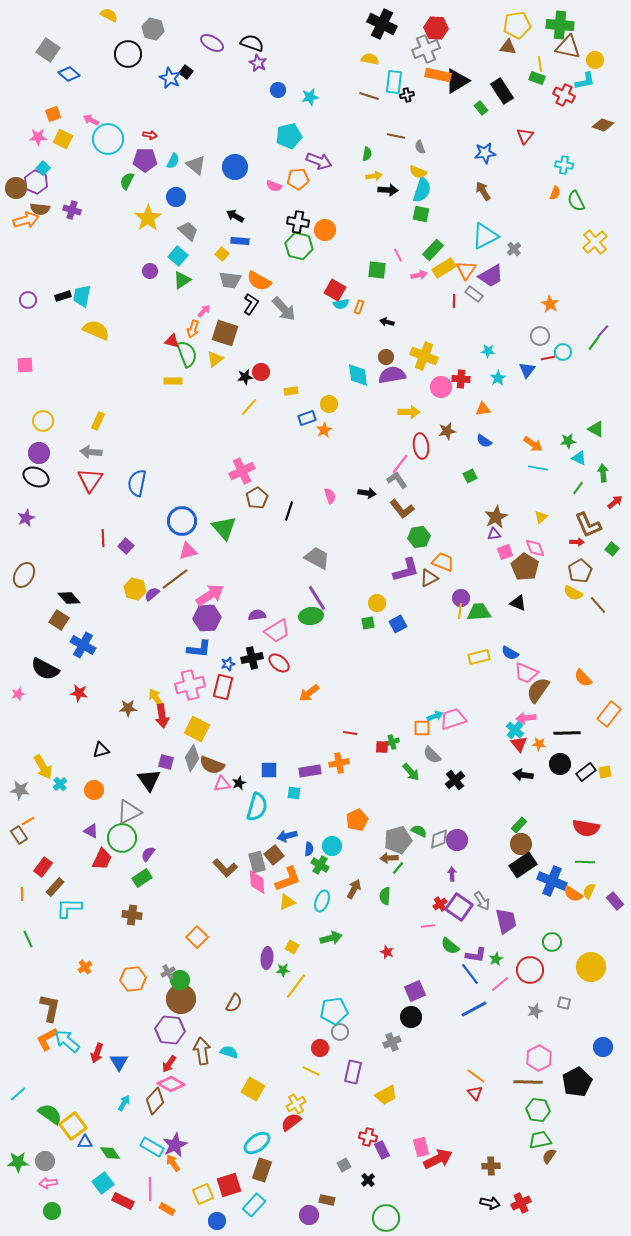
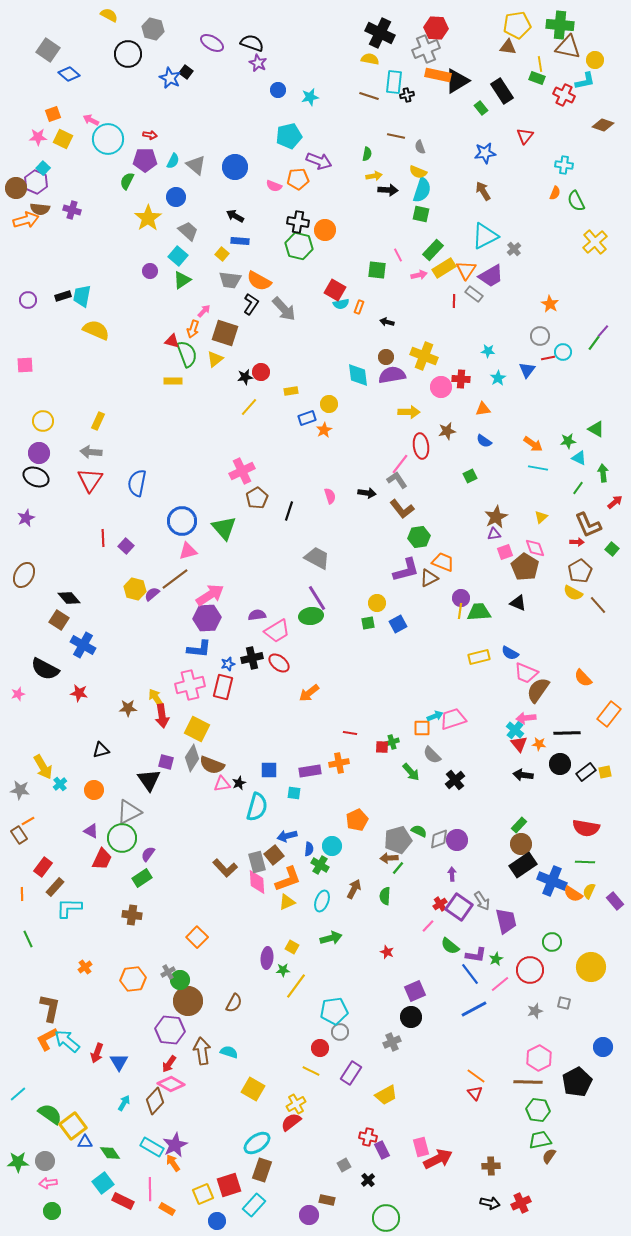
black cross at (382, 24): moved 2 px left, 9 px down
pink line at (428, 926): rotated 40 degrees counterclockwise
brown circle at (181, 999): moved 7 px right, 2 px down
purple rectangle at (353, 1072): moved 2 px left, 1 px down; rotated 20 degrees clockwise
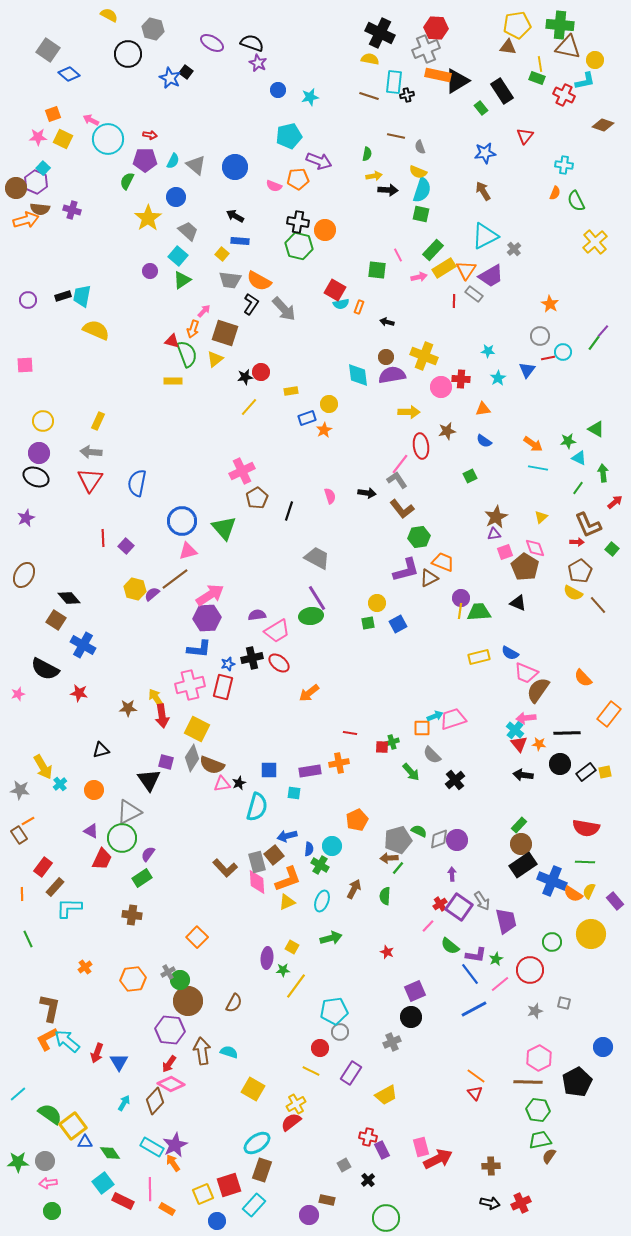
pink arrow at (419, 275): moved 2 px down
brown square at (59, 620): moved 3 px left
yellow circle at (591, 967): moved 33 px up
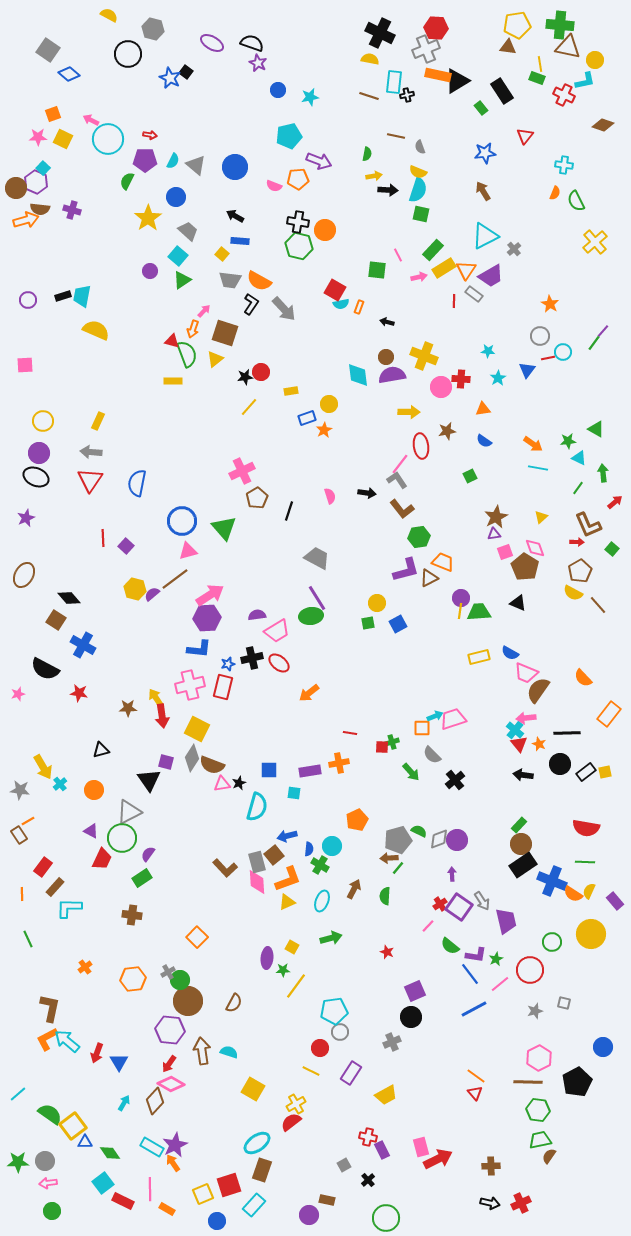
cyan semicircle at (422, 190): moved 4 px left
orange star at (539, 744): rotated 16 degrees clockwise
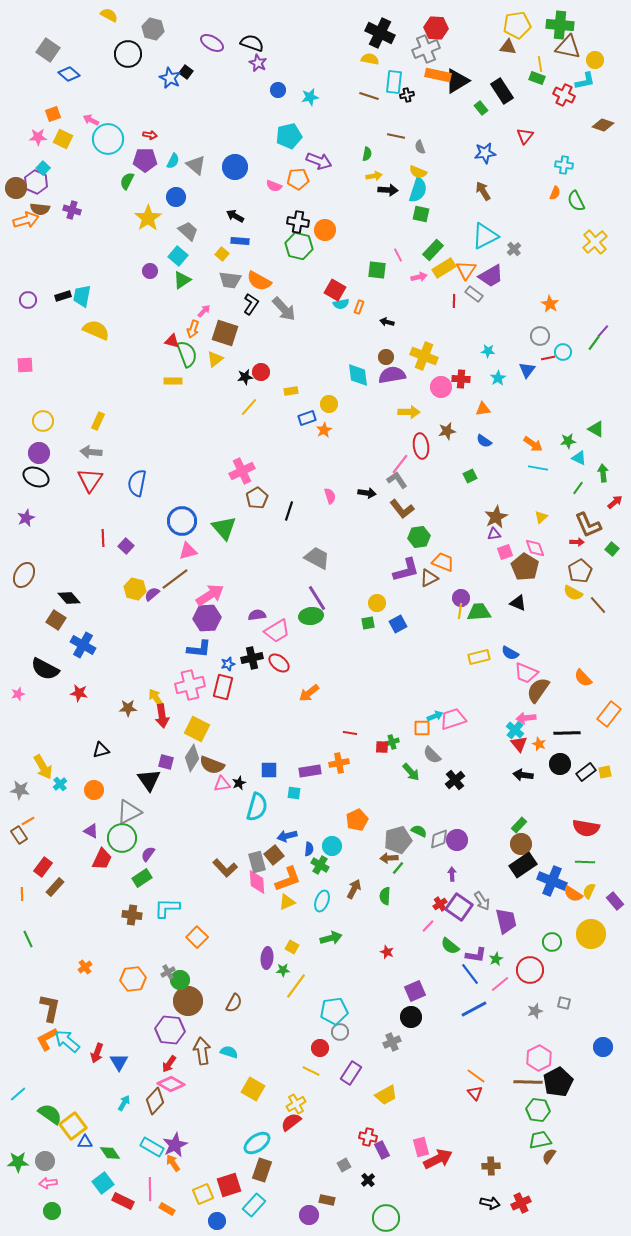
cyan L-shape at (69, 908): moved 98 px right
black pentagon at (577, 1082): moved 19 px left
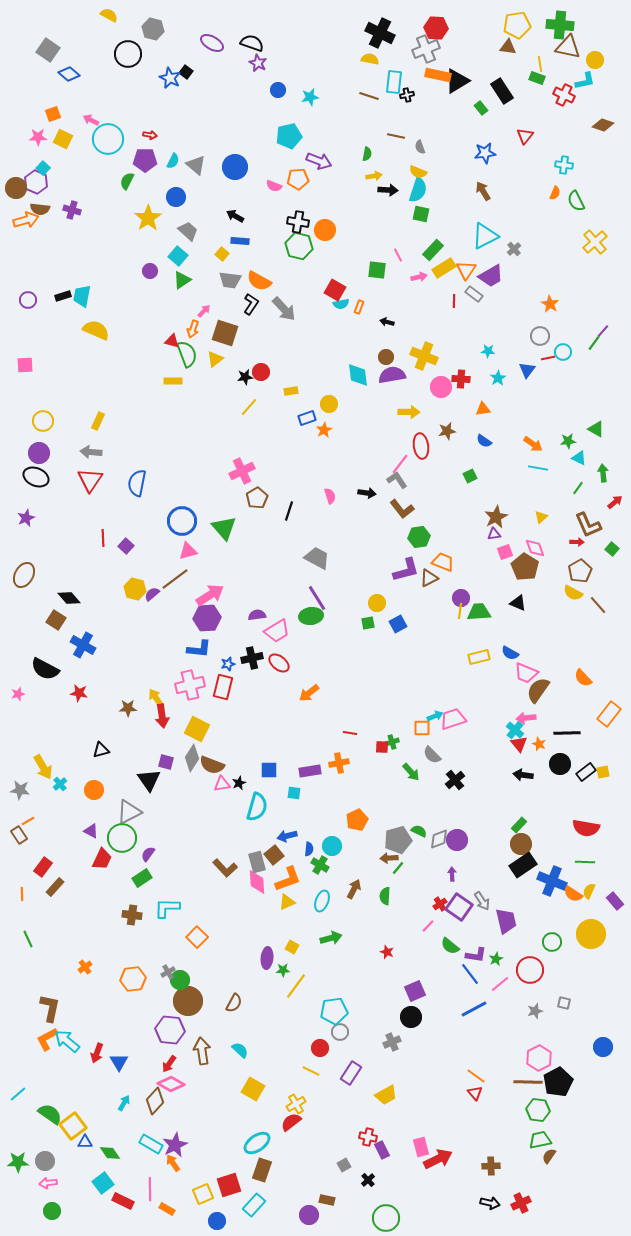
yellow square at (605, 772): moved 2 px left
cyan semicircle at (229, 1052): moved 11 px right, 2 px up; rotated 24 degrees clockwise
cyan rectangle at (152, 1147): moved 1 px left, 3 px up
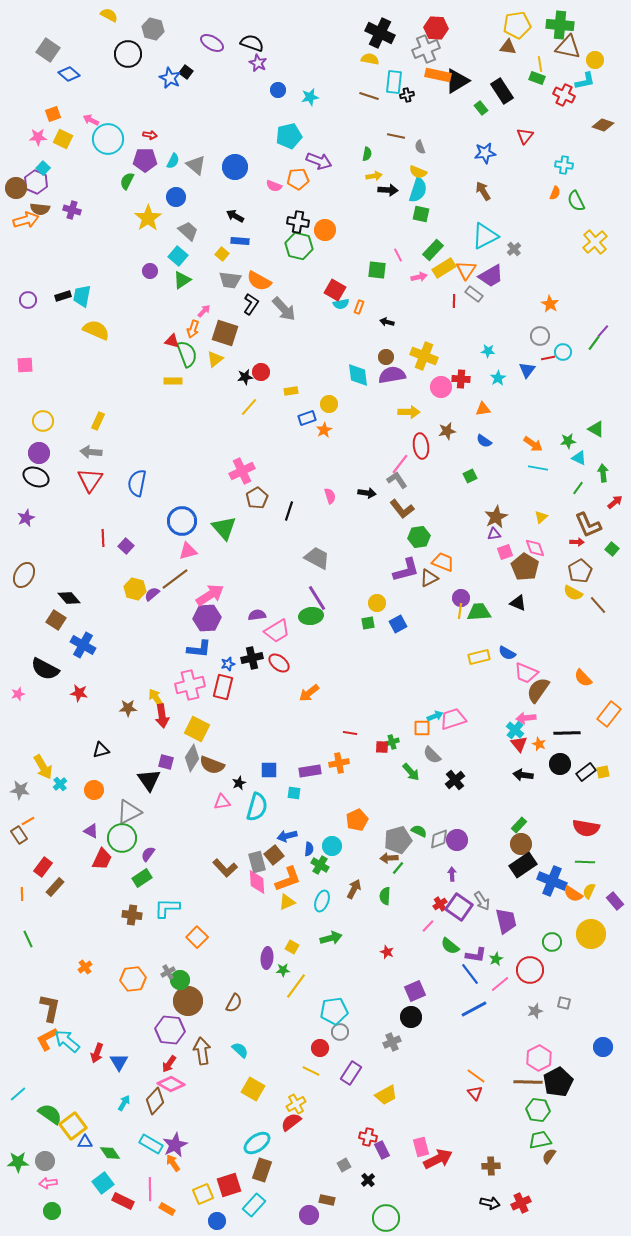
blue semicircle at (510, 653): moved 3 px left
pink triangle at (222, 784): moved 18 px down
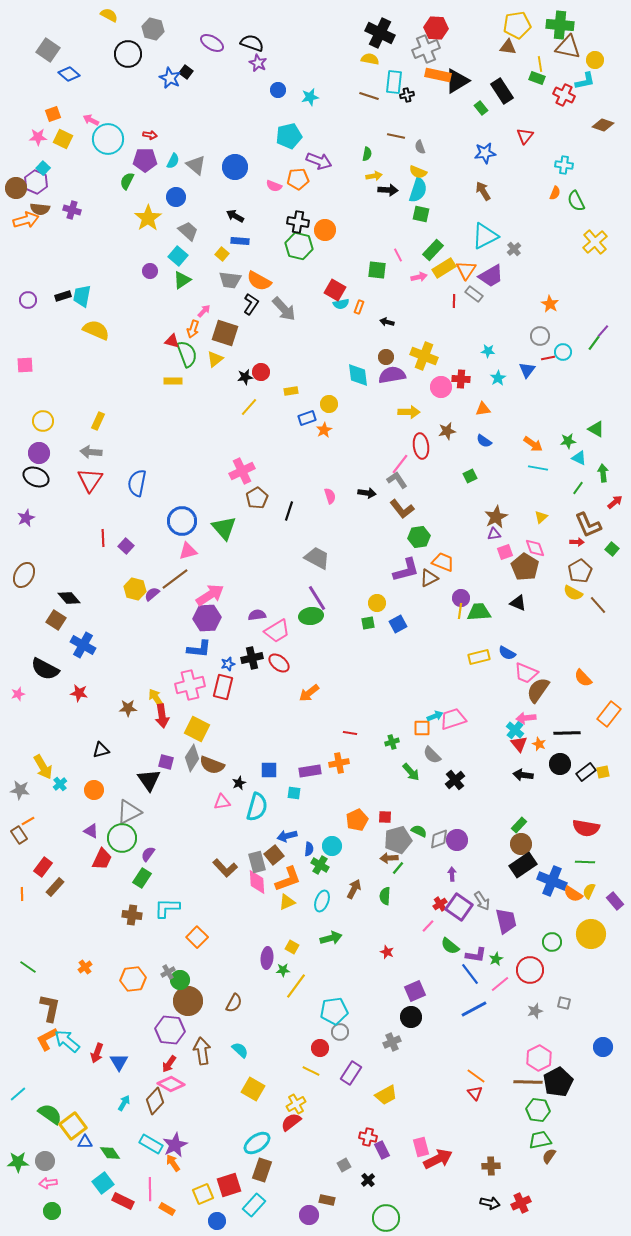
red square at (382, 747): moved 3 px right, 70 px down
green rectangle at (142, 878): rotated 24 degrees counterclockwise
green line at (28, 939): moved 28 px down; rotated 30 degrees counterclockwise
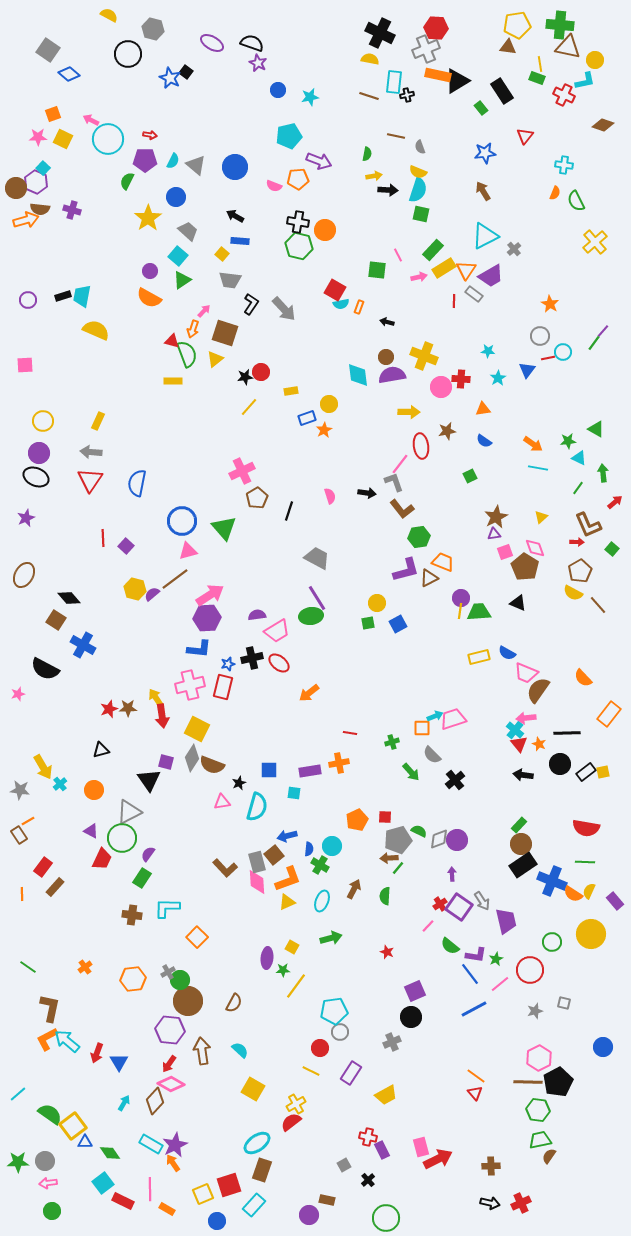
orange semicircle at (259, 281): moved 110 px left, 17 px down
gray L-shape at (397, 480): moved 3 px left, 2 px down; rotated 15 degrees clockwise
red star at (79, 693): moved 30 px right, 16 px down; rotated 30 degrees counterclockwise
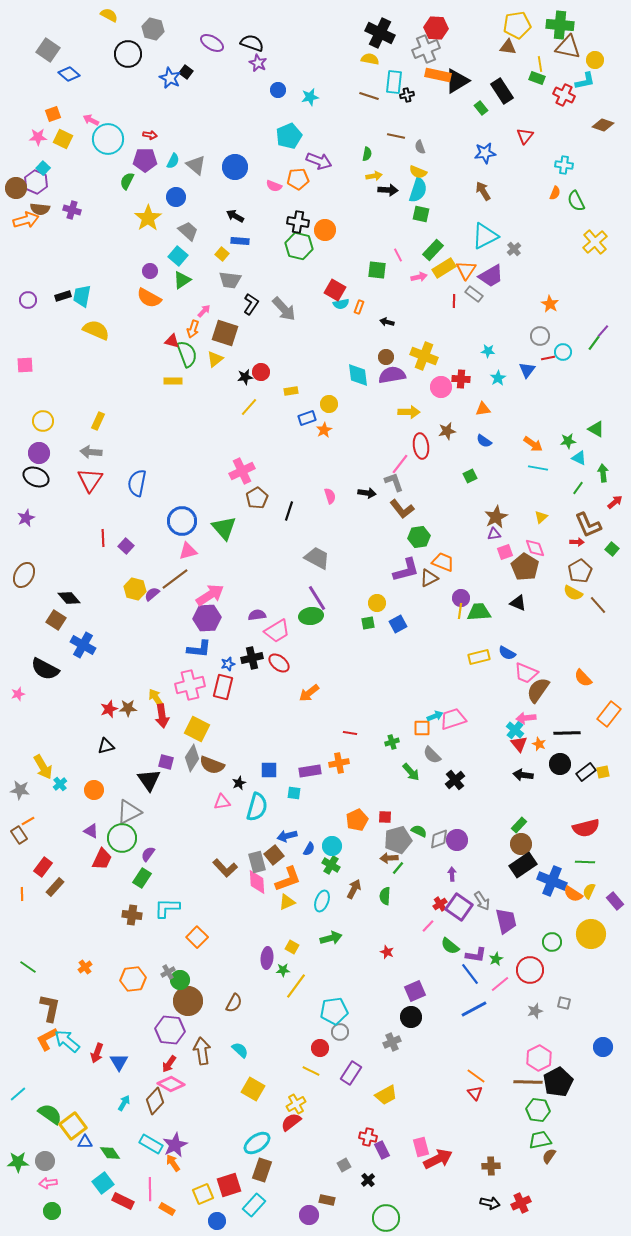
cyan pentagon at (289, 136): rotated 10 degrees counterclockwise
black triangle at (101, 750): moved 5 px right, 4 px up
red semicircle at (586, 828): rotated 24 degrees counterclockwise
blue semicircle at (309, 849): rotated 24 degrees clockwise
green cross at (320, 865): moved 11 px right
